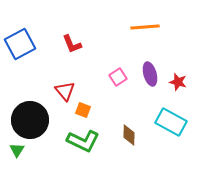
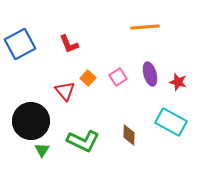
red L-shape: moved 3 px left
orange square: moved 5 px right, 32 px up; rotated 21 degrees clockwise
black circle: moved 1 px right, 1 px down
green triangle: moved 25 px right
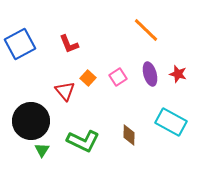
orange line: moved 1 px right, 3 px down; rotated 48 degrees clockwise
red star: moved 8 px up
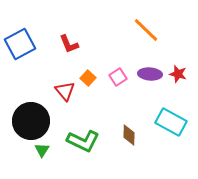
purple ellipse: rotated 70 degrees counterclockwise
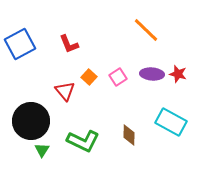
purple ellipse: moved 2 px right
orange square: moved 1 px right, 1 px up
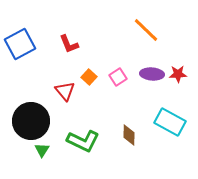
red star: rotated 18 degrees counterclockwise
cyan rectangle: moved 1 px left
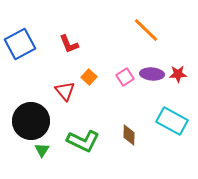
pink square: moved 7 px right
cyan rectangle: moved 2 px right, 1 px up
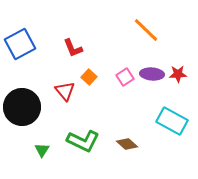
red L-shape: moved 4 px right, 4 px down
black circle: moved 9 px left, 14 px up
brown diamond: moved 2 px left, 9 px down; rotated 50 degrees counterclockwise
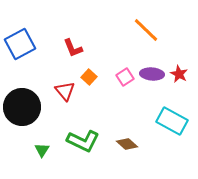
red star: moved 1 px right; rotated 30 degrees clockwise
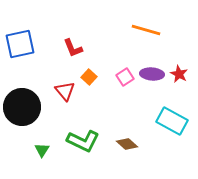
orange line: rotated 28 degrees counterclockwise
blue square: rotated 16 degrees clockwise
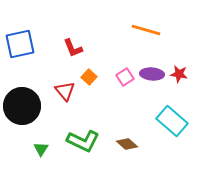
red star: rotated 18 degrees counterclockwise
black circle: moved 1 px up
cyan rectangle: rotated 12 degrees clockwise
green triangle: moved 1 px left, 1 px up
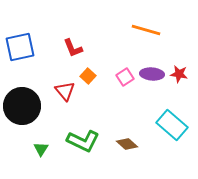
blue square: moved 3 px down
orange square: moved 1 px left, 1 px up
cyan rectangle: moved 4 px down
